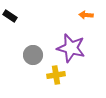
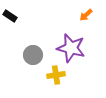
orange arrow: rotated 48 degrees counterclockwise
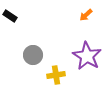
purple star: moved 16 px right, 8 px down; rotated 16 degrees clockwise
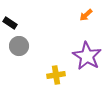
black rectangle: moved 7 px down
gray circle: moved 14 px left, 9 px up
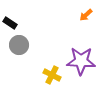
gray circle: moved 1 px up
purple star: moved 6 px left, 5 px down; rotated 28 degrees counterclockwise
yellow cross: moved 4 px left; rotated 36 degrees clockwise
